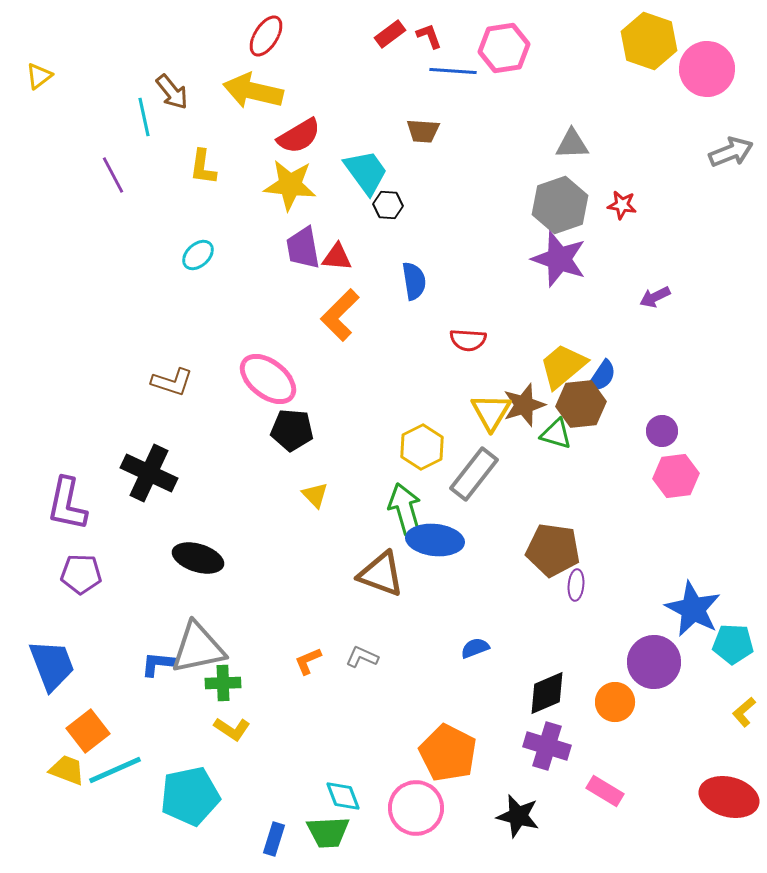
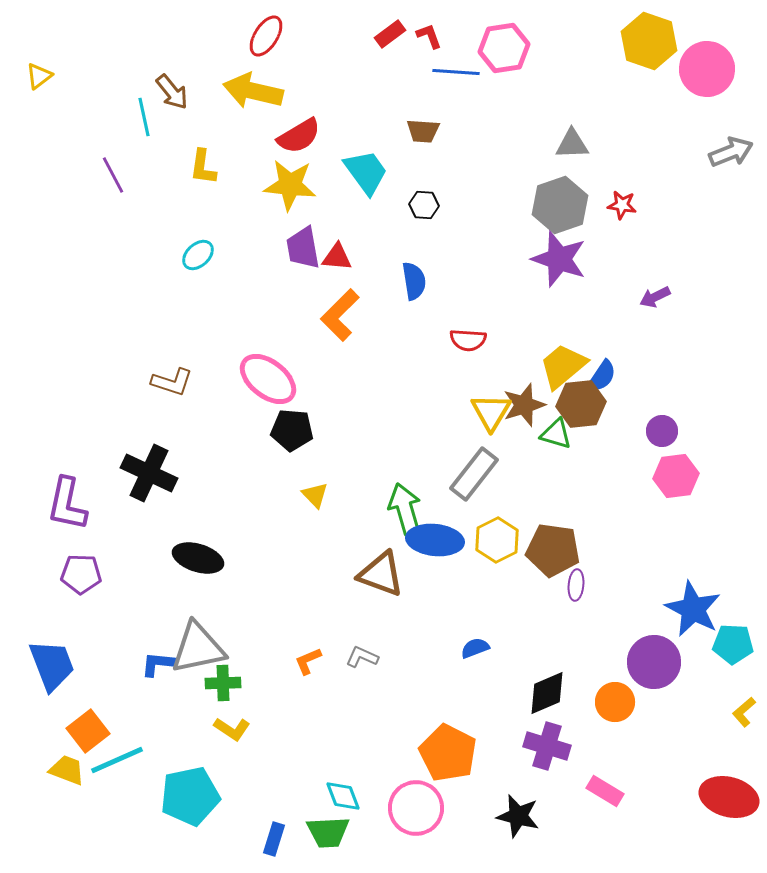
blue line at (453, 71): moved 3 px right, 1 px down
black hexagon at (388, 205): moved 36 px right
yellow hexagon at (422, 447): moved 75 px right, 93 px down
cyan line at (115, 770): moved 2 px right, 10 px up
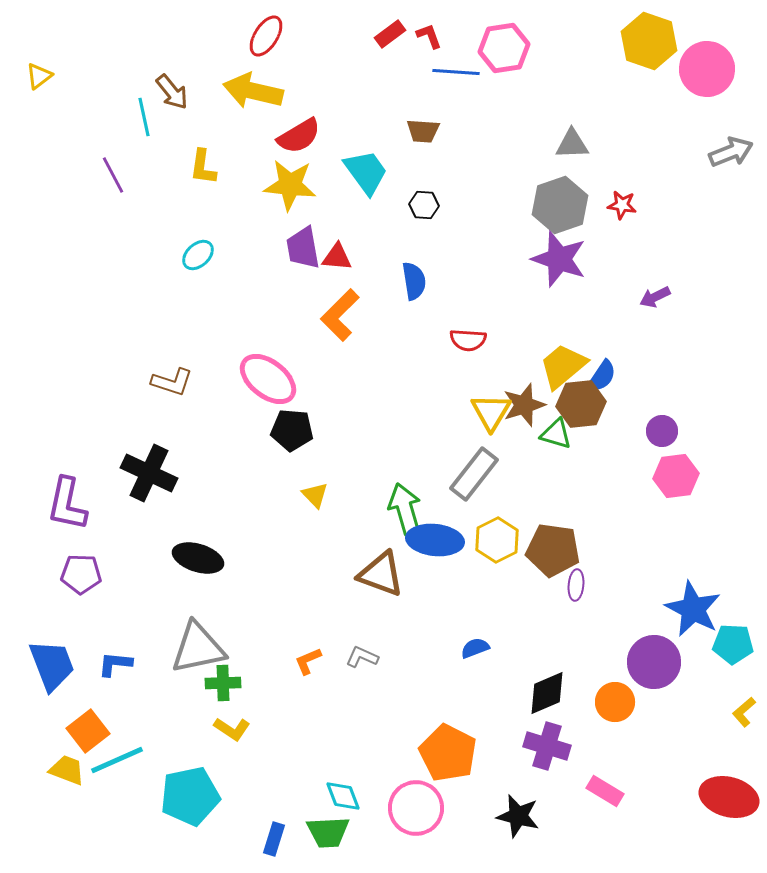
blue L-shape at (158, 664): moved 43 px left
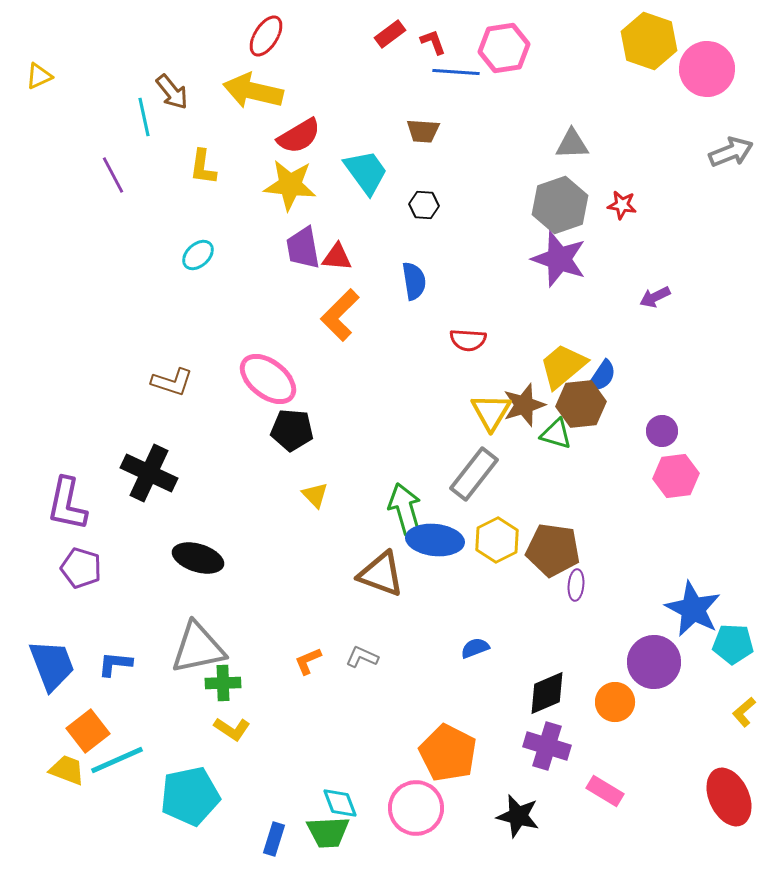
red L-shape at (429, 36): moved 4 px right, 6 px down
yellow triangle at (39, 76): rotated 12 degrees clockwise
purple pentagon at (81, 574): moved 6 px up; rotated 15 degrees clockwise
cyan diamond at (343, 796): moved 3 px left, 7 px down
red ellipse at (729, 797): rotated 50 degrees clockwise
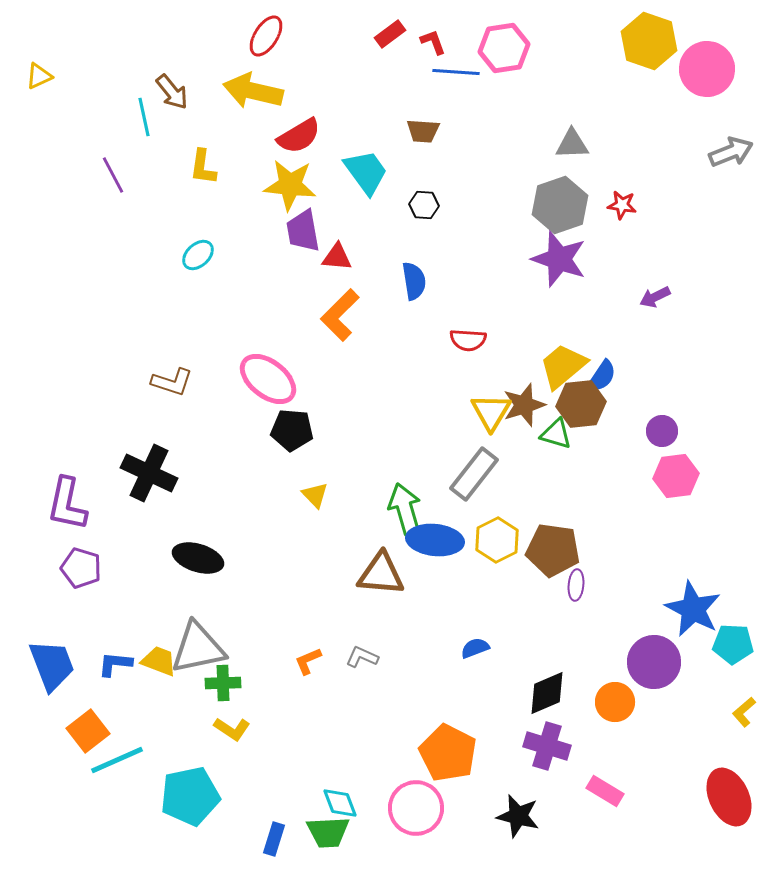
purple trapezoid at (303, 248): moved 17 px up
brown triangle at (381, 574): rotated 15 degrees counterclockwise
yellow trapezoid at (67, 770): moved 92 px right, 109 px up
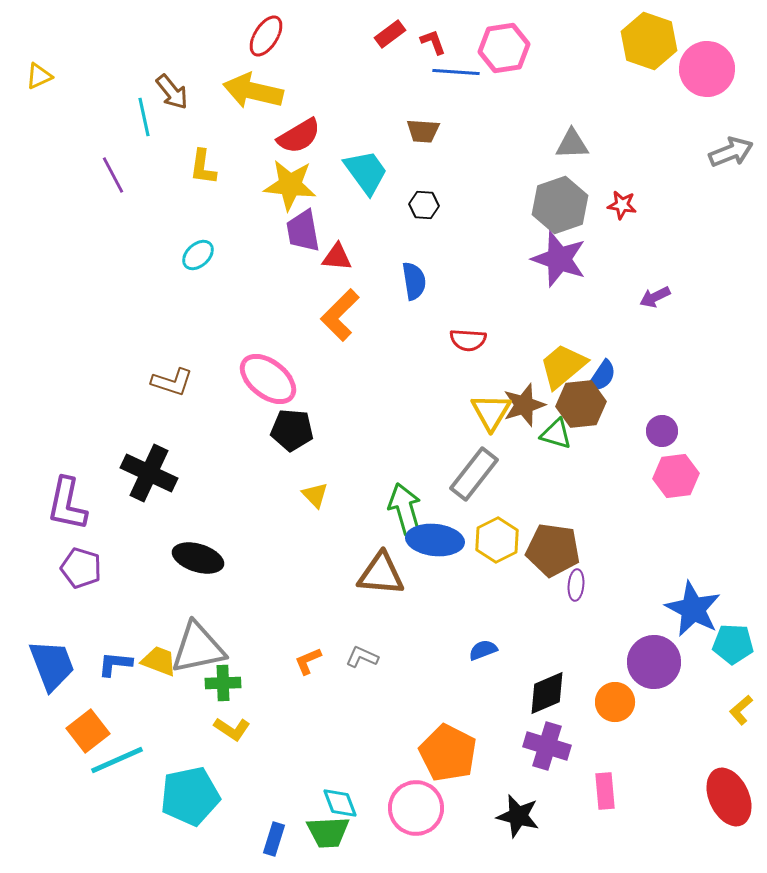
blue semicircle at (475, 648): moved 8 px right, 2 px down
yellow L-shape at (744, 712): moved 3 px left, 2 px up
pink rectangle at (605, 791): rotated 54 degrees clockwise
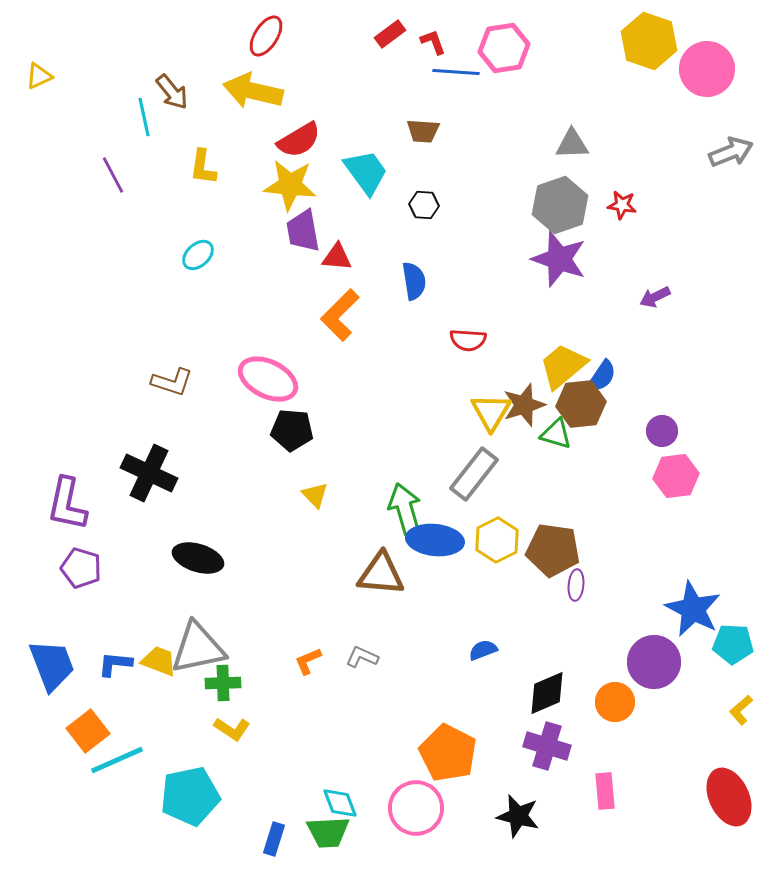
red semicircle at (299, 136): moved 4 px down
pink ellipse at (268, 379): rotated 12 degrees counterclockwise
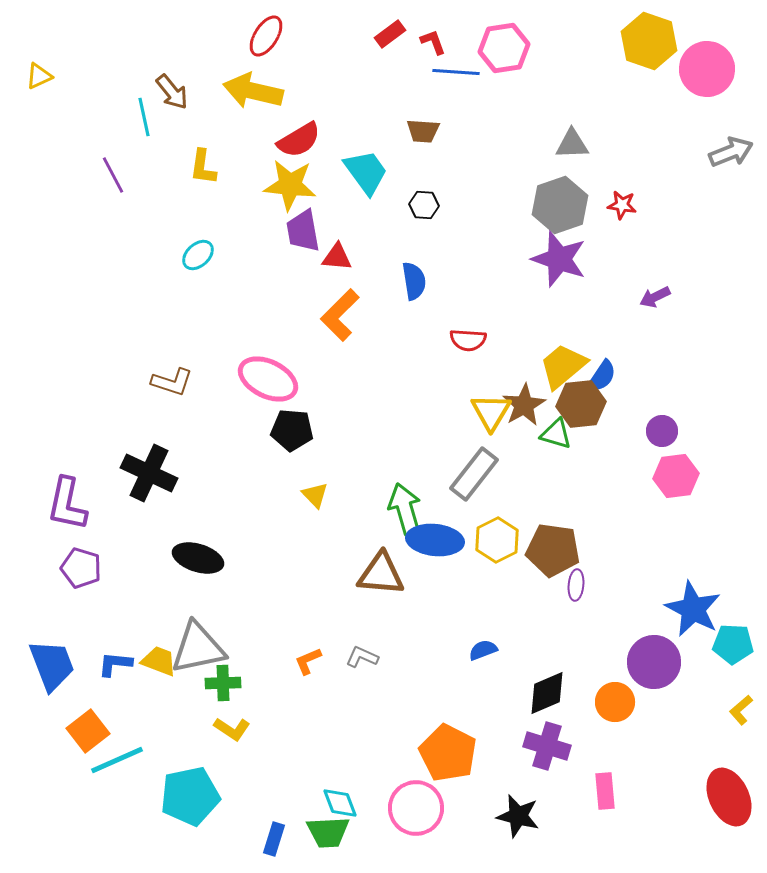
brown star at (524, 405): rotated 12 degrees counterclockwise
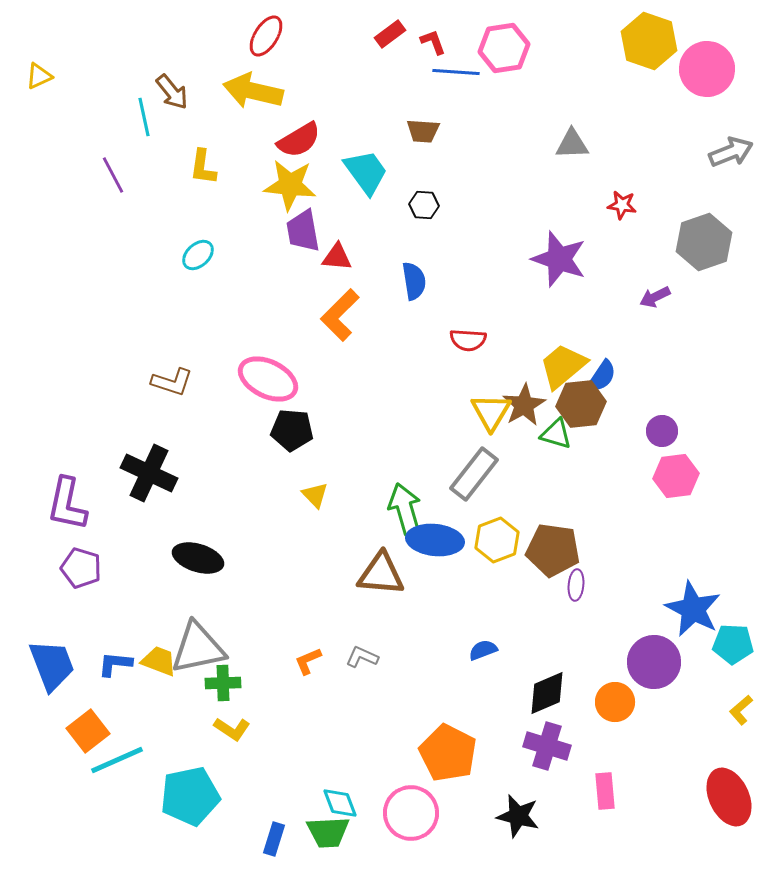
gray hexagon at (560, 205): moved 144 px right, 37 px down
yellow hexagon at (497, 540): rotated 6 degrees clockwise
pink circle at (416, 808): moved 5 px left, 5 px down
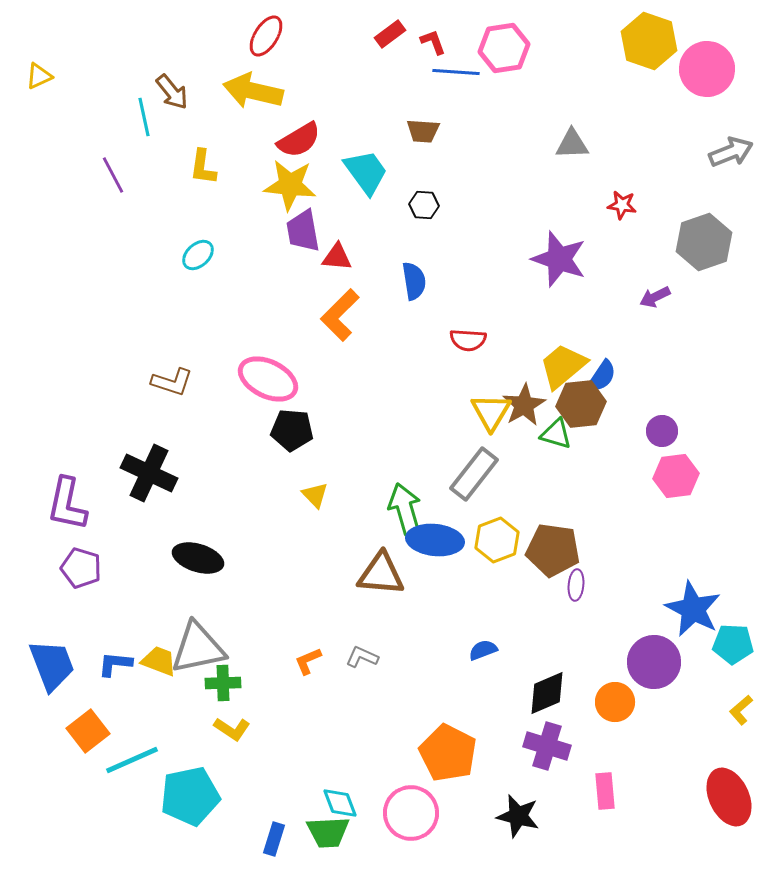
cyan line at (117, 760): moved 15 px right
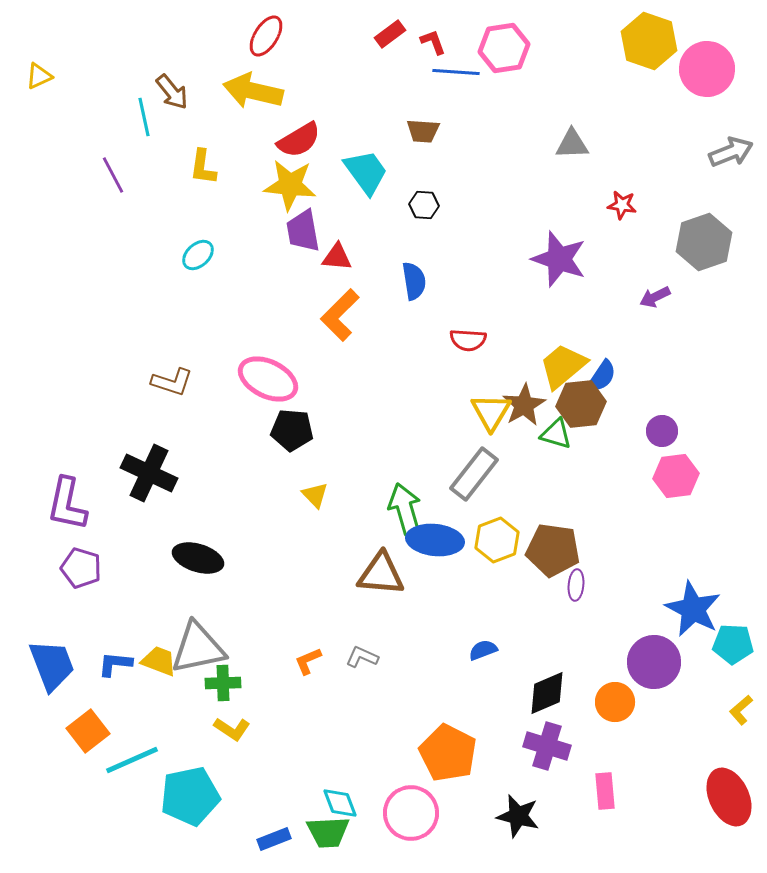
blue rectangle at (274, 839): rotated 52 degrees clockwise
